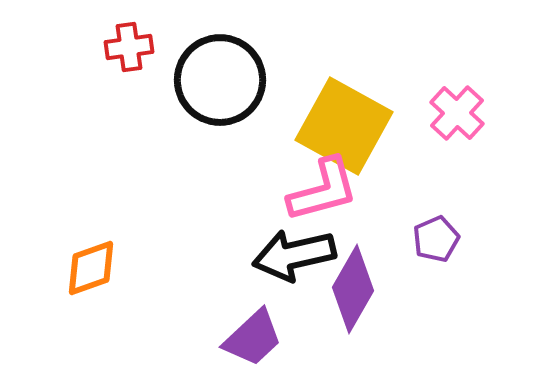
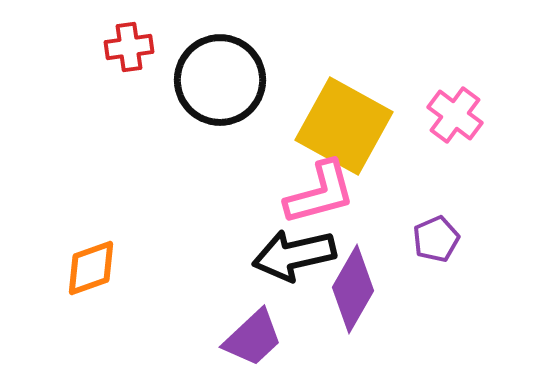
pink cross: moved 2 px left, 2 px down; rotated 6 degrees counterclockwise
pink L-shape: moved 3 px left, 3 px down
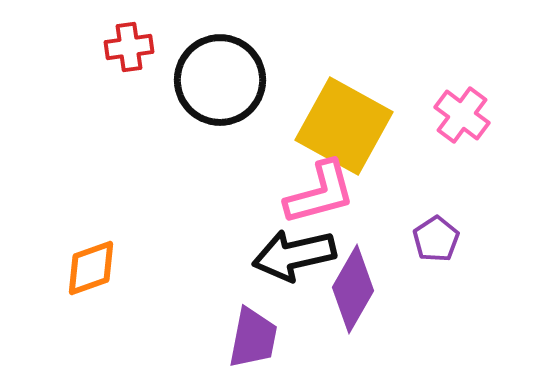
pink cross: moved 7 px right
purple pentagon: rotated 9 degrees counterclockwise
purple trapezoid: rotated 36 degrees counterclockwise
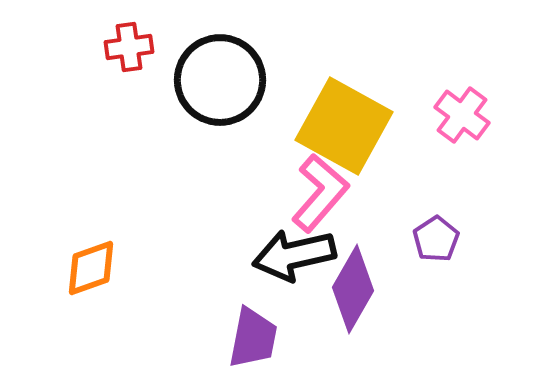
pink L-shape: rotated 34 degrees counterclockwise
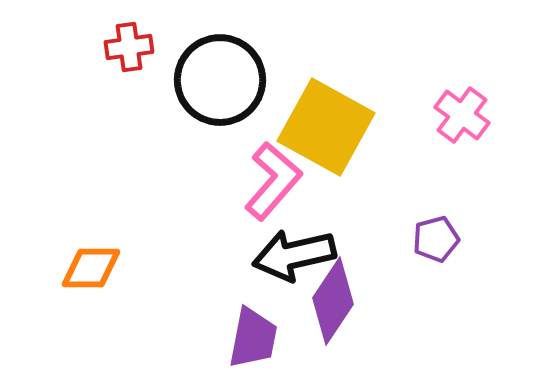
yellow square: moved 18 px left, 1 px down
pink L-shape: moved 47 px left, 12 px up
purple pentagon: rotated 18 degrees clockwise
orange diamond: rotated 20 degrees clockwise
purple diamond: moved 20 px left, 12 px down; rotated 4 degrees clockwise
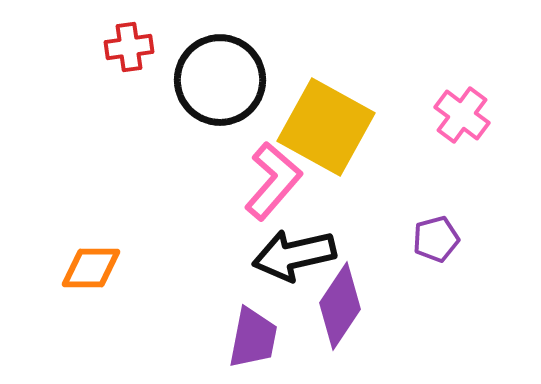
purple diamond: moved 7 px right, 5 px down
